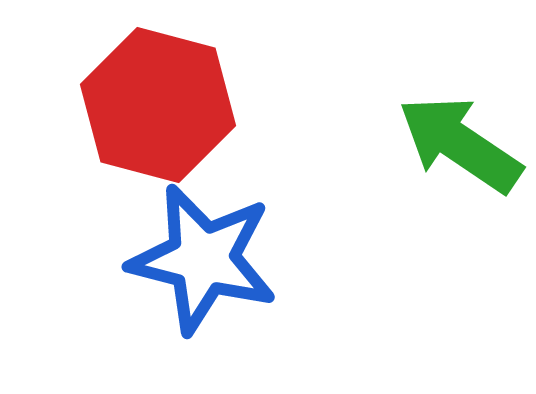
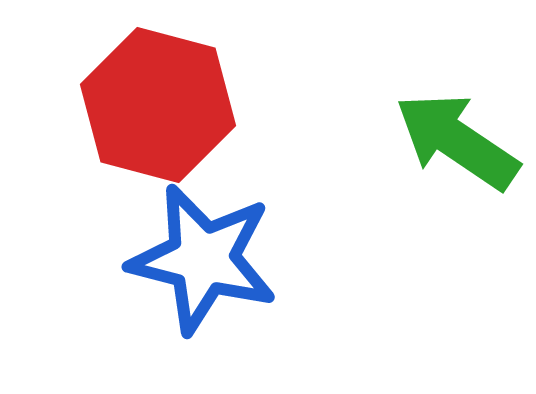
green arrow: moved 3 px left, 3 px up
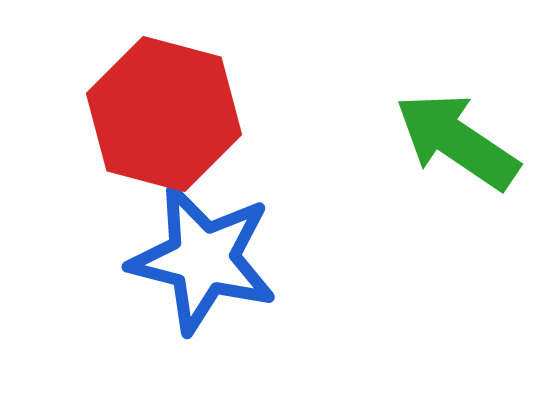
red hexagon: moved 6 px right, 9 px down
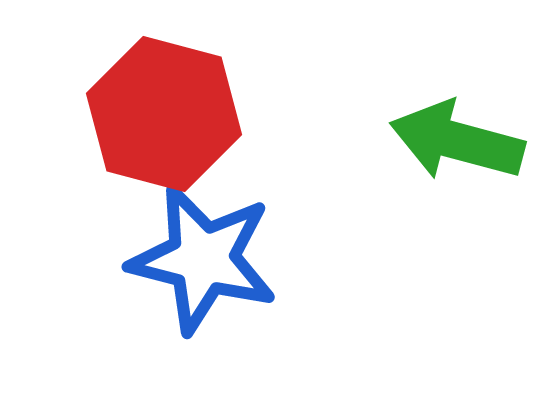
green arrow: rotated 19 degrees counterclockwise
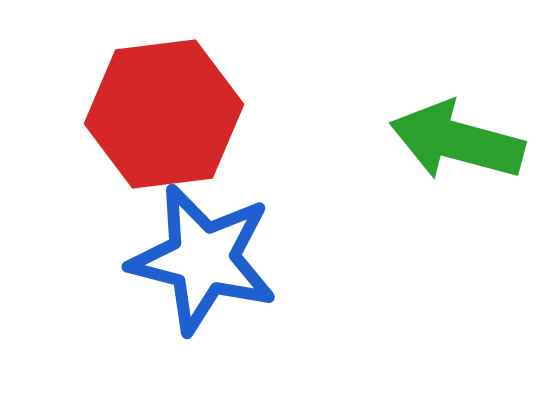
red hexagon: rotated 22 degrees counterclockwise
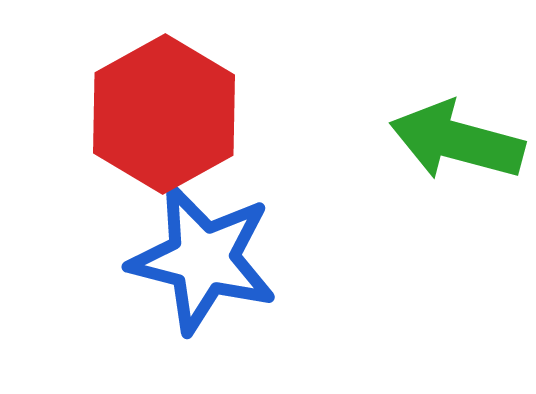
red hexagon: rotated 22 degrees counterclockwise
